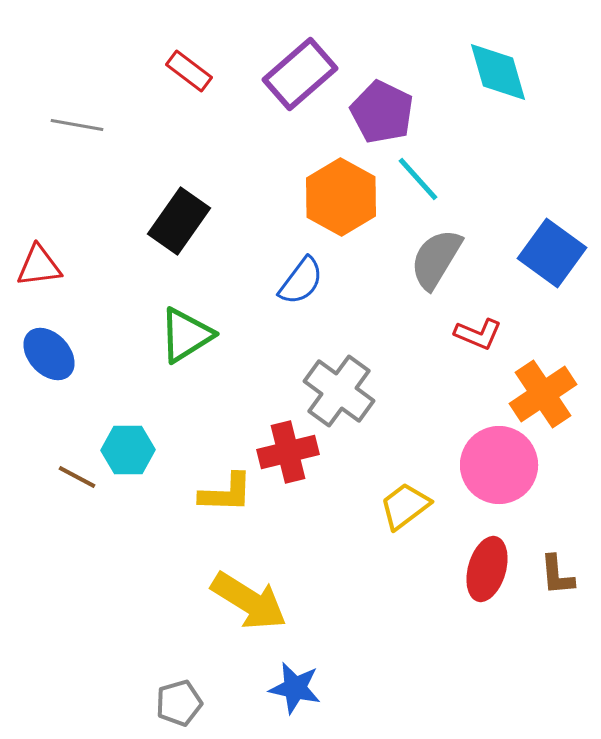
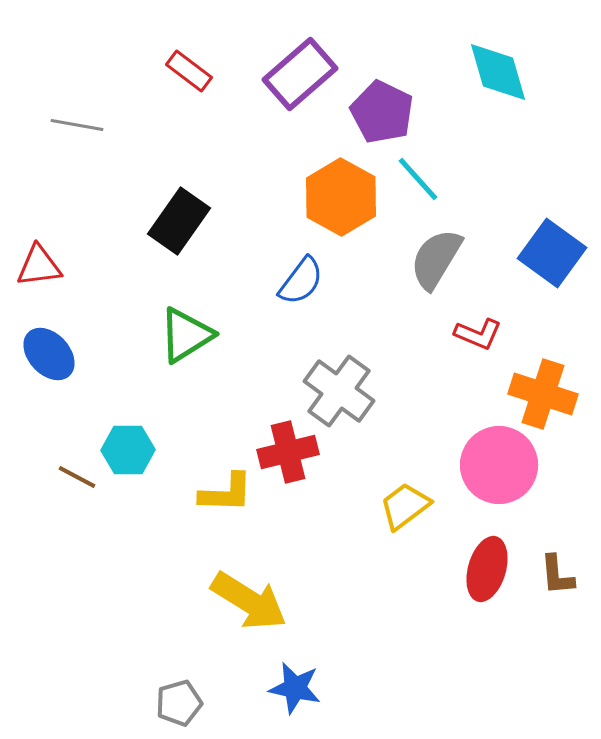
orange cross: rotated 38 degrees counterclockwise
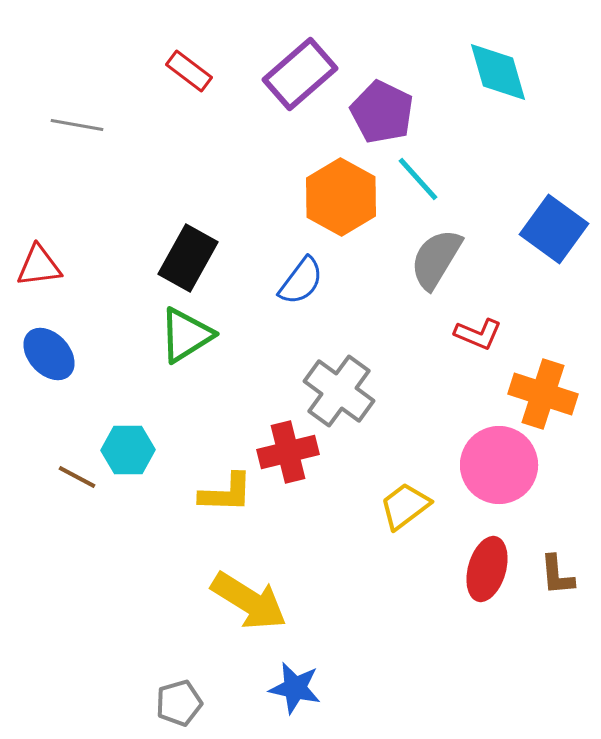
black rectangle: moved 9 px right, 37 px down; rotated 6 degrees counterclockwise
blue square: moved 2 px right, 24 px up
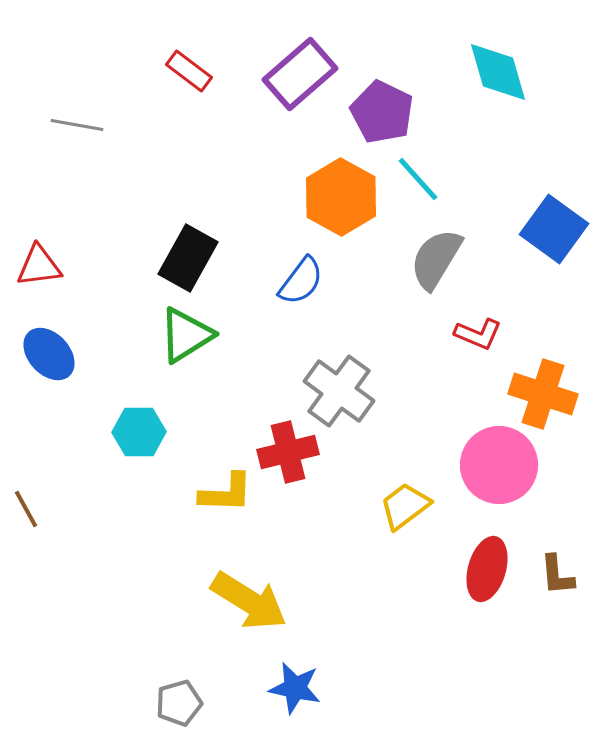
cyan hexagon: moved 11 px right, 18 px up
brown line: moved 51 px left, 32 px down; rotated 33 degrees clockwise
